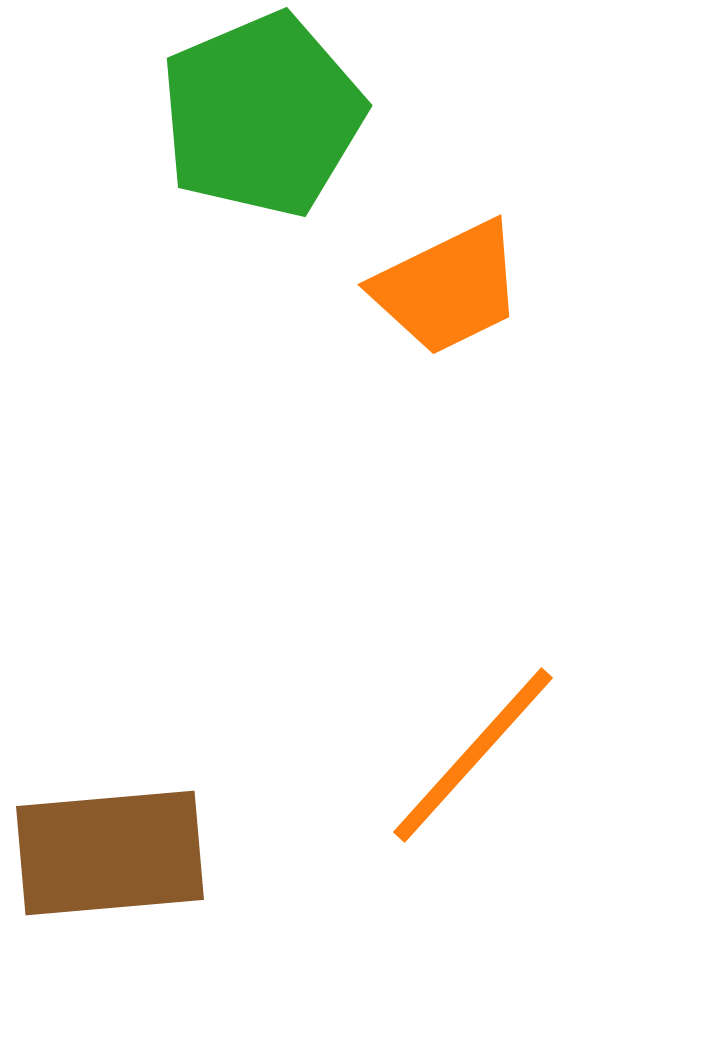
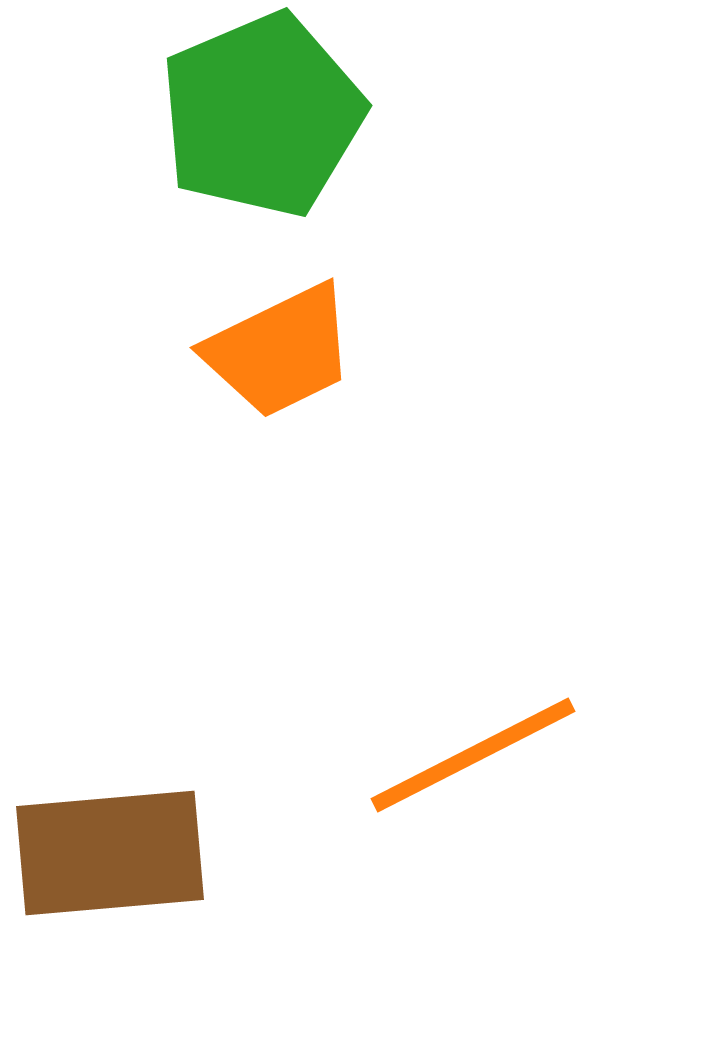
orange trapezoid: moved 168 px left, 63 px down
orange line: rotated 21 degrees clockwise
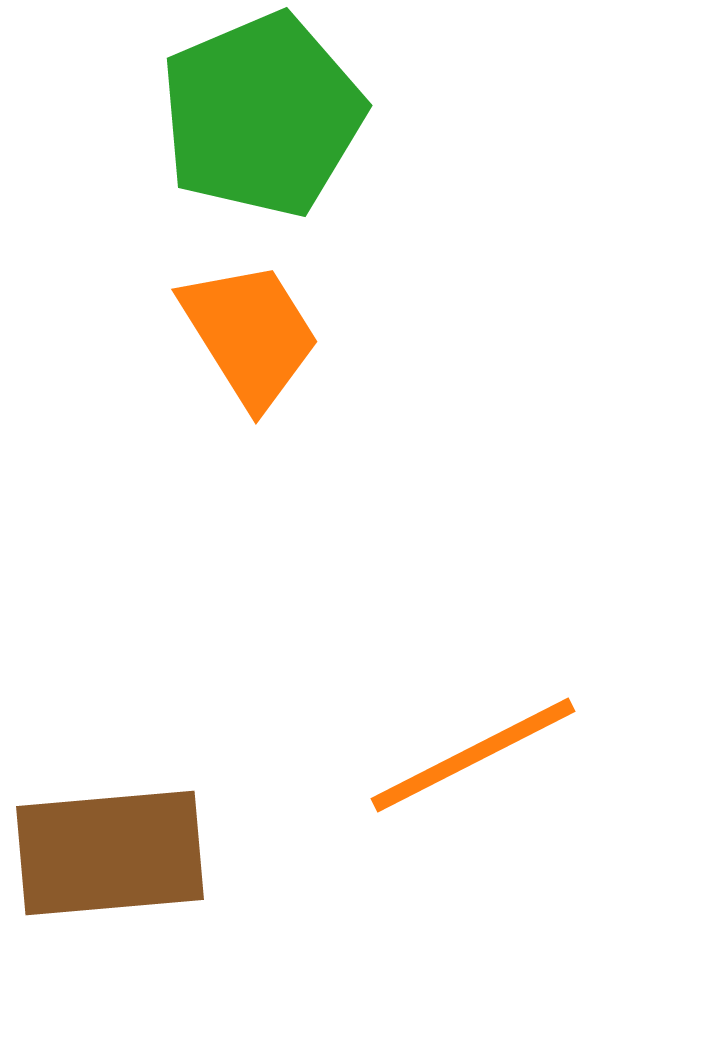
orange trapezoid: moved 30 px left, 17 px up; rotated 96 degrees counterclockwise
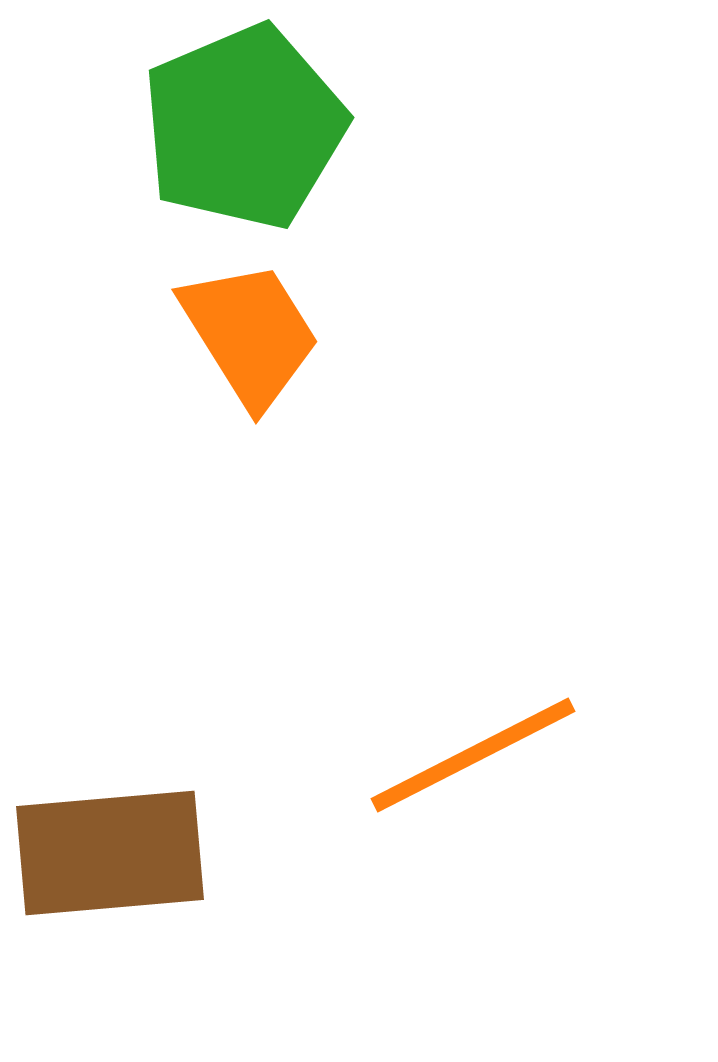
green pentagon: moved 18 px left, 12 px down
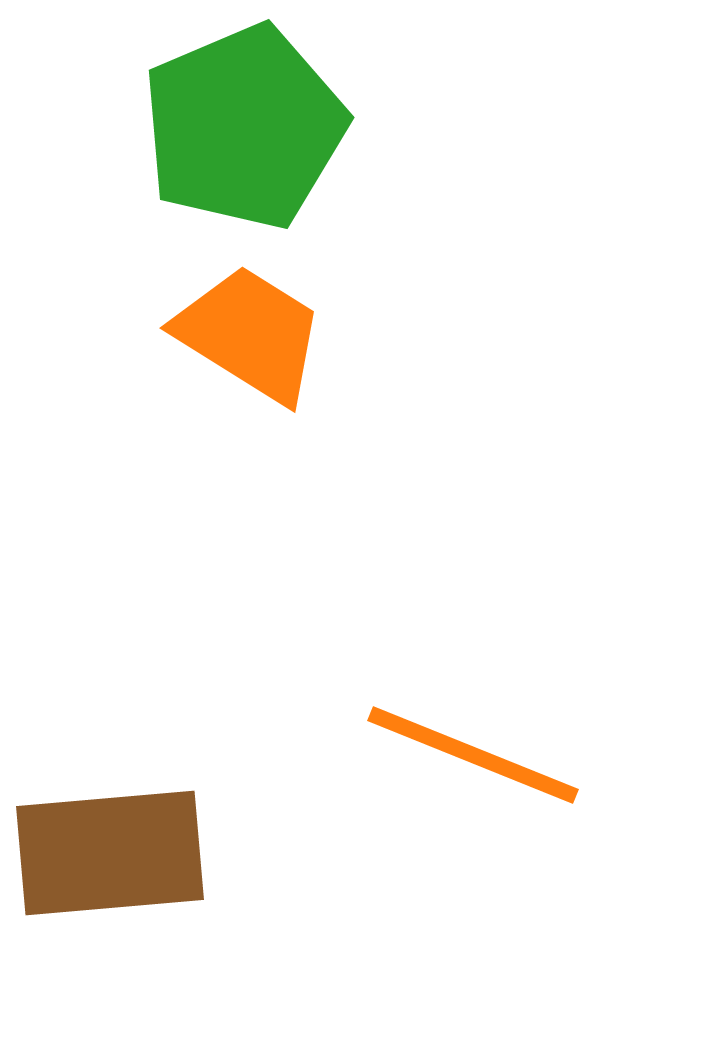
orange trapezoid: rotated 26 degrees counterclockwise
orange line: rotated 49 degrees clockwise
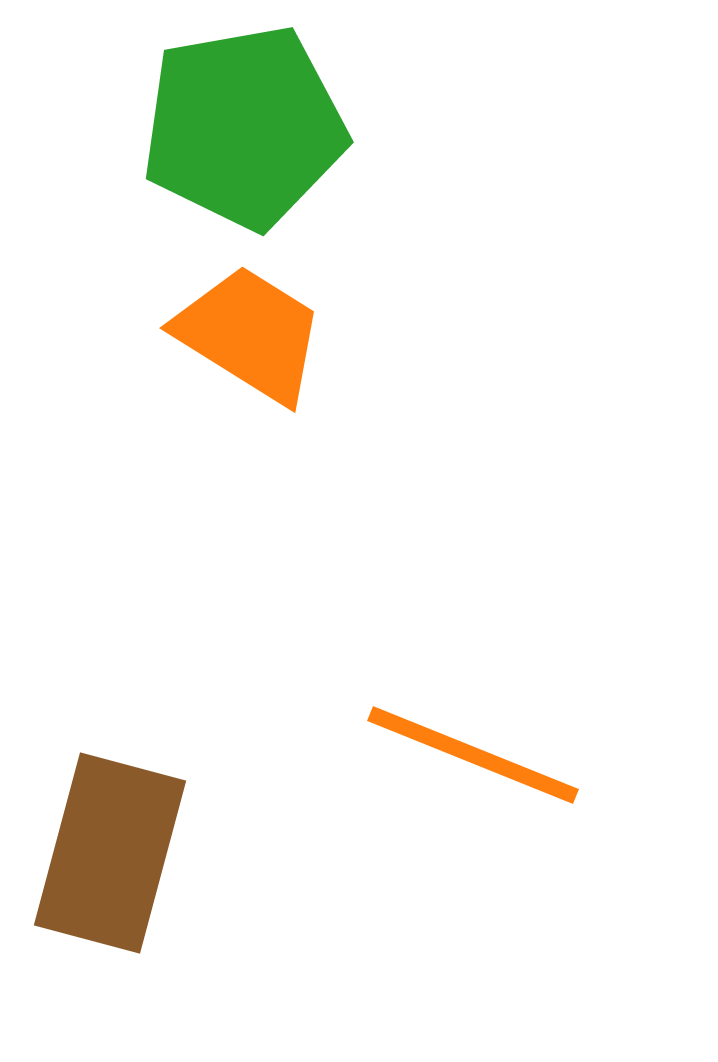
green pentagon: rotated 13 degrees clockwise
brown rectangle: rotated 70 degrees counterclockwise
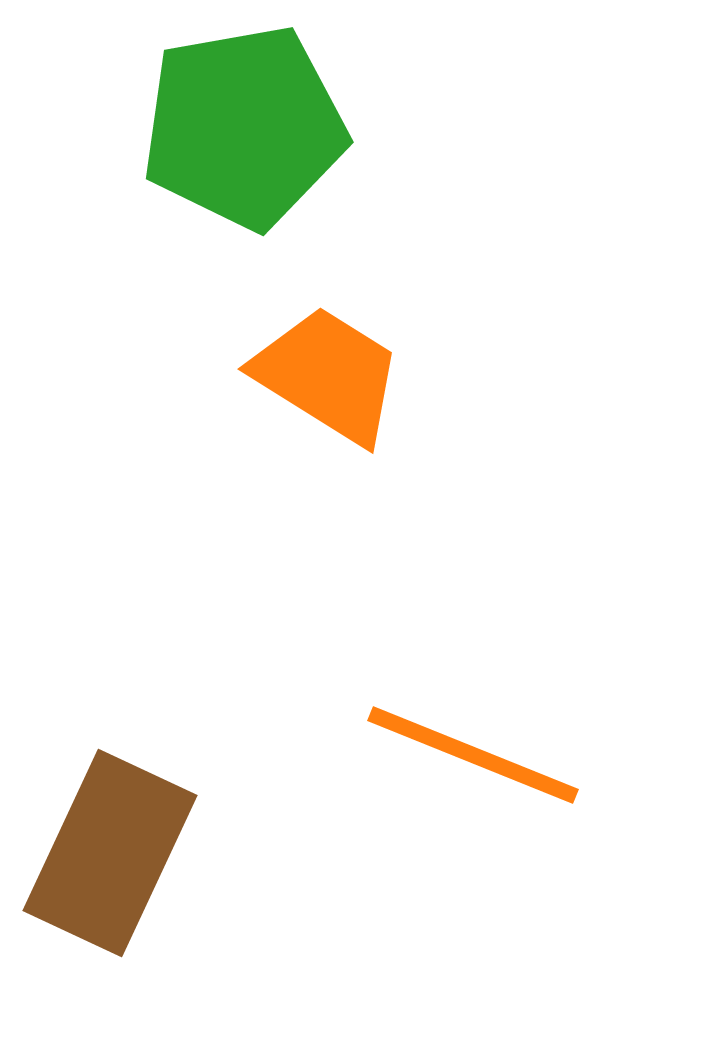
orange trapezoid: moved 78 px right, 41 px down
brown rectangle: rotated 10 degrees clockwise
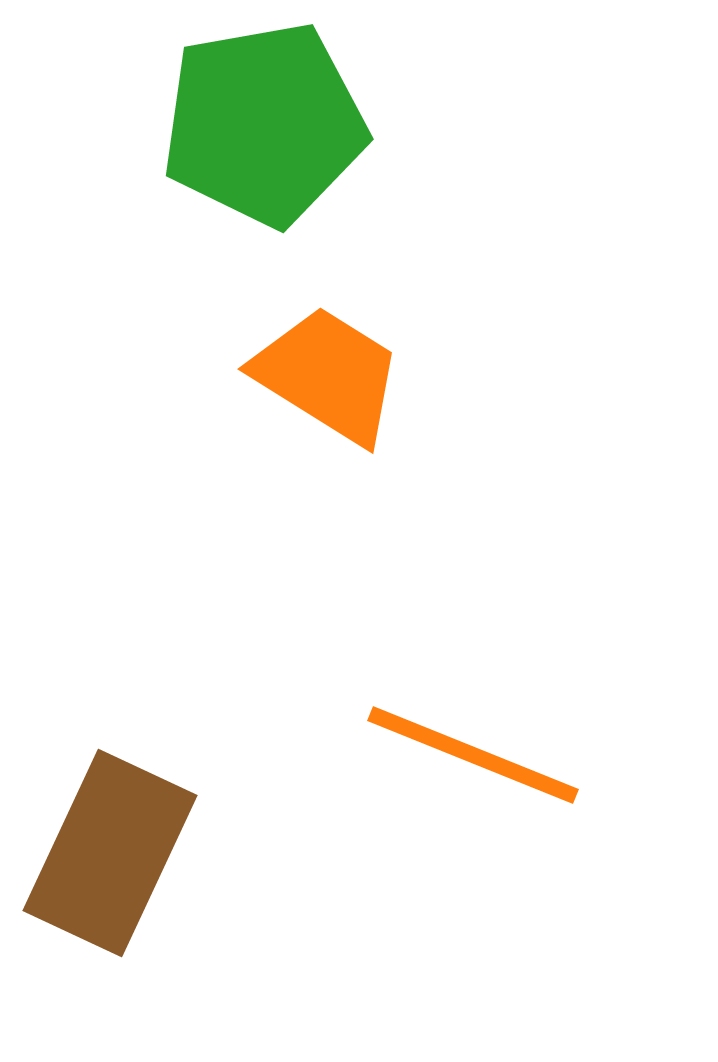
green pentagon: moved 20 px right, 3 px up
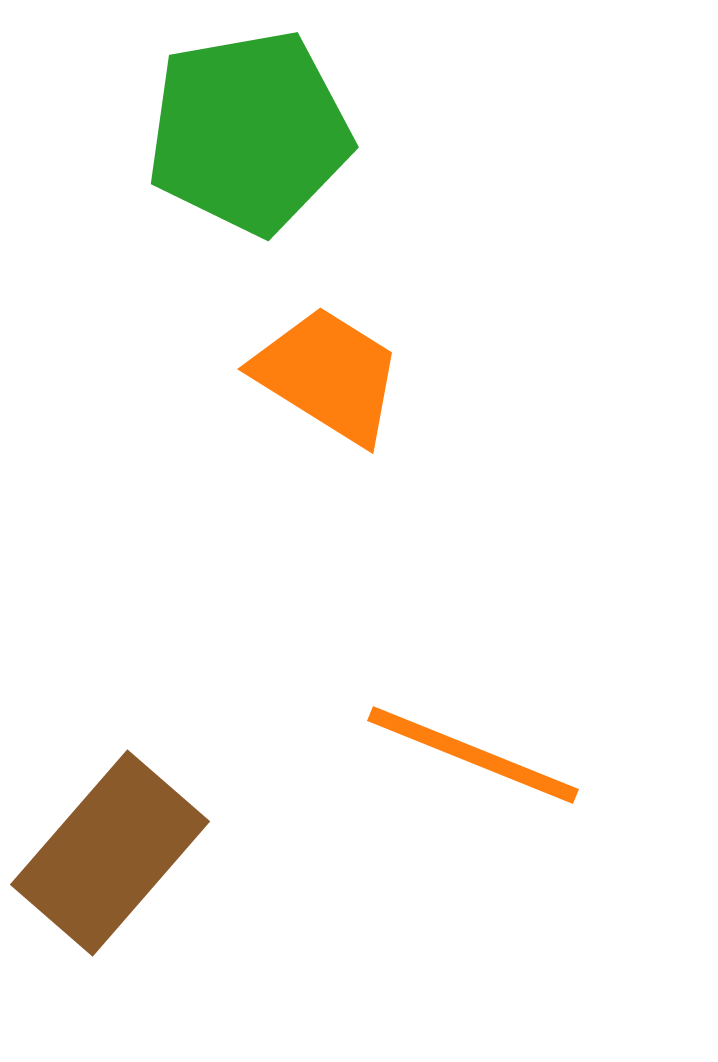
green pentagon: moved 15 px left, 8 px down
brown rectangle: rotated 16 degrees clockwise
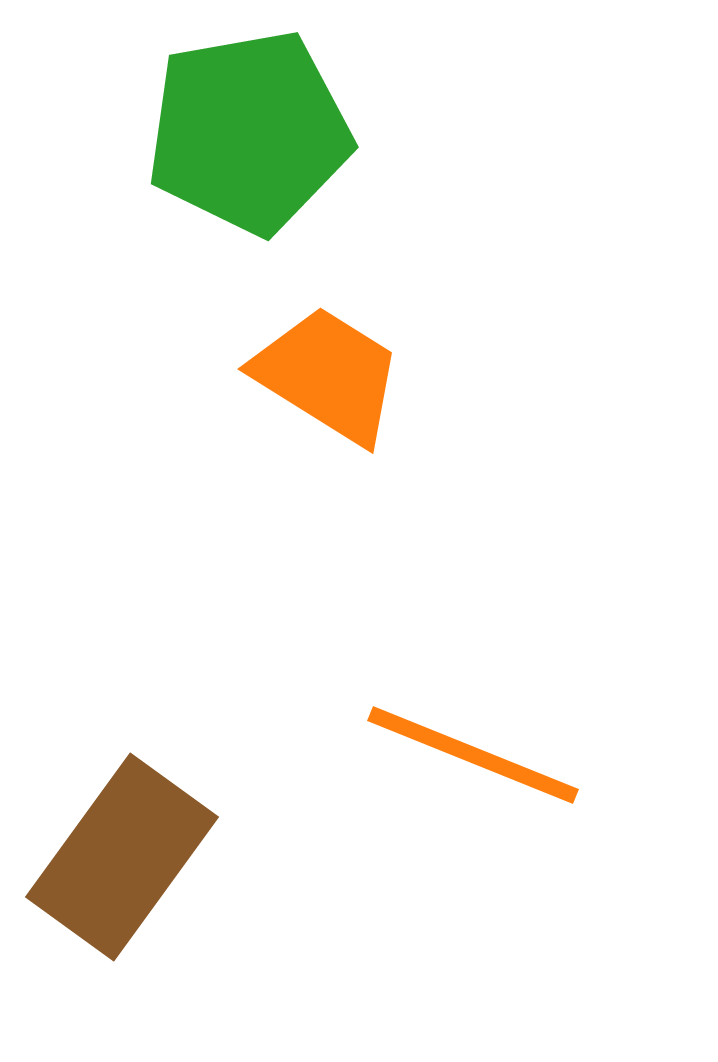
brown rectangle: moved 12 px right, 4 px down; rotated 5 degrees counterclockwise
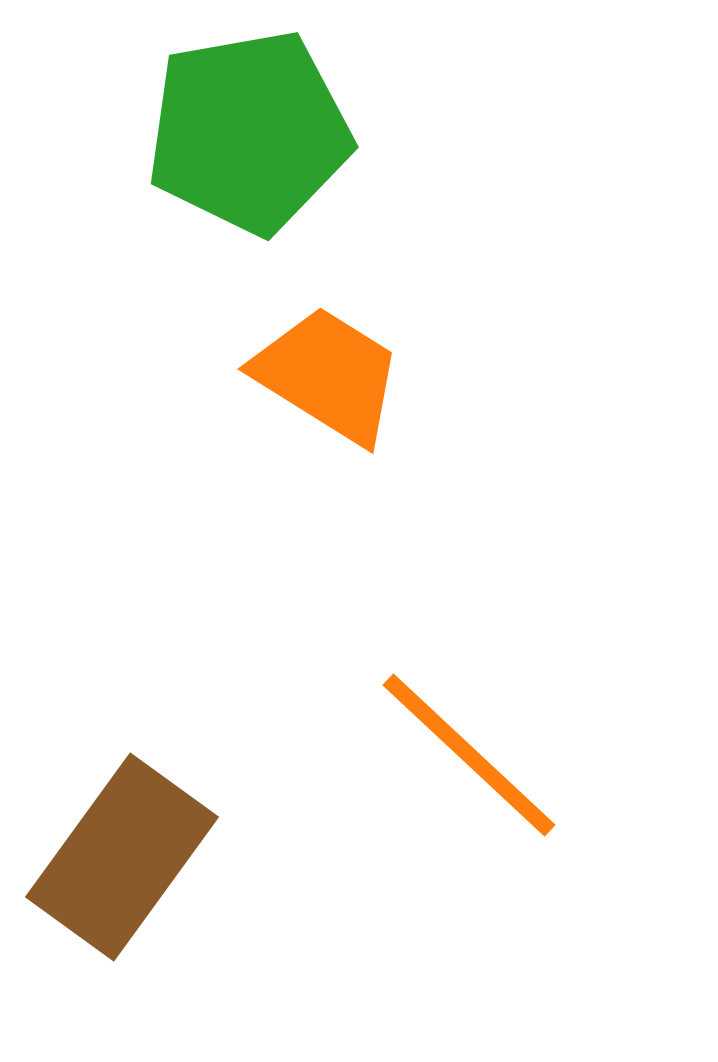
orange line: moved 4 px left; rotated 21 degrees clockwise
